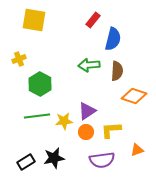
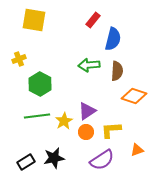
yellow star: rotated 24 degrees counterclockwise
purple semicircle: rotated 25 degrees counterclockwise
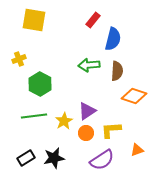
green line: moved 3 px left
orange circle: moved 1 px down
black rectangle: moved 4 px up
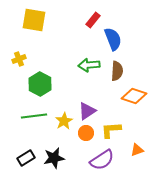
blue semicircle: rotated 35 degrees counterclockwise
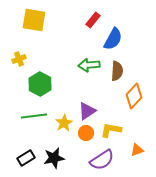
blue semicircle: rotated 50 degrees clockwise
orange diamond: rotated 65 degrees counterclockwise
yellow star: moved 2 px down
yellow L-shape: rotated 15 degrees clockwise
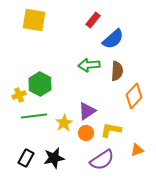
blue semicircle: rotated 20 degrees clockwise
yellow cross: moved 36 px down
black rectangle: rotated 30 degrees counterclockwise
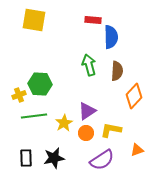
red rectangle: rotated 56 degrees clockwise
blue semicircle: moved 2 px left, 2 px up; rotated 50 degrees counterclockwise
green arrow: rotated 80 degrees clockwise
green hexagon: rotated 25 degrees counterclockwise
black rectangle: rotated 30 degrees counterclockwise
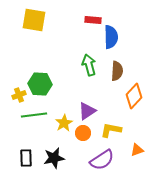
green line: moved 1 px up
orange circle: moved 3 px left
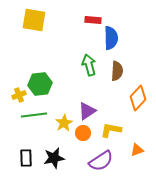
blue semicircle: moved 1 px down
green hexagon: rotated 10 degrees counterclockwise
orange diamond: moved 4 px right, 2 px down
purple semicircle: moved 1 px left, 1 px down
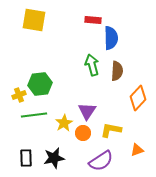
green arrow: moved 3 px right
purple triangle: rotated 24 degrees counterclockwise
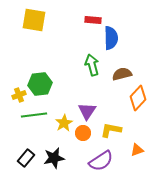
brown semicircle: moved 5 px right, 3 px down; rotated 108 degrees counterclockwise
black rectangle: rotated 42 degrees clockwise
